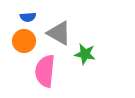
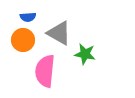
orange circle: moved 1 px left, 1 px up
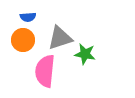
gray triangle: moved 1 px right, 5 px down; rotated 48 degrees counterclockwise
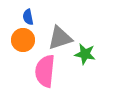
blue semicircle: rotated 84 degrees clockwise
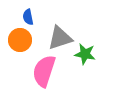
orange circle: moved 3 px left
pink semicircle: moved 1 px left; rotated 12 degrees clockwise
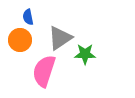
gray triangle: rotated 16 degrees counterclockwise
green star: rotated 10 degrees counterclockwise
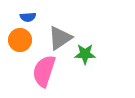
blue semicircle: rotated 84 degrees counterclockwise
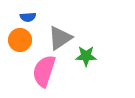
green star: moved 1 px right, 2 px down
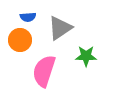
gray triangle: moved 10 px up
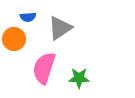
orange circle: moved 6 px left, 1 px up
green star: moved 7 px left, 22 px down
pink semicircle: moved 3 px up
